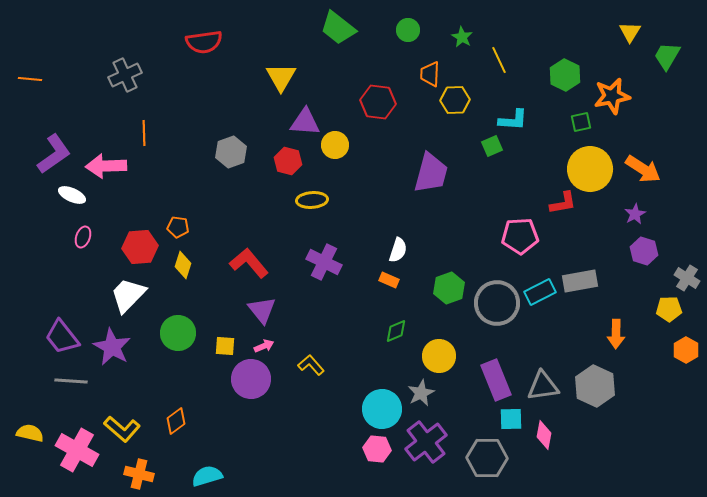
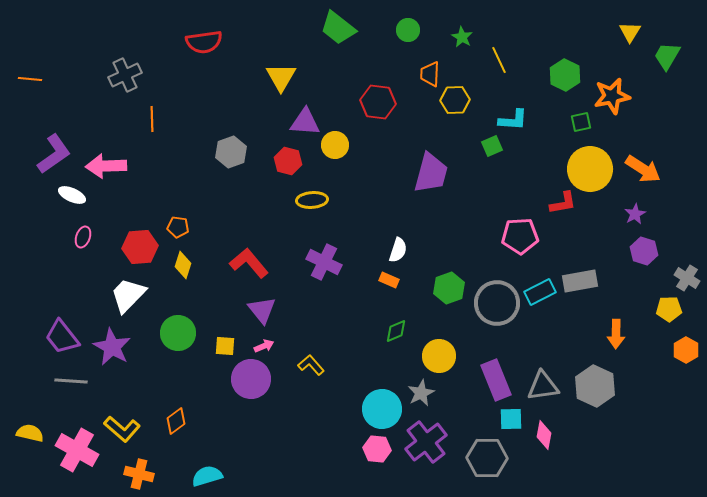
orange line at (144, 133): moved 8 px right, 14 px up
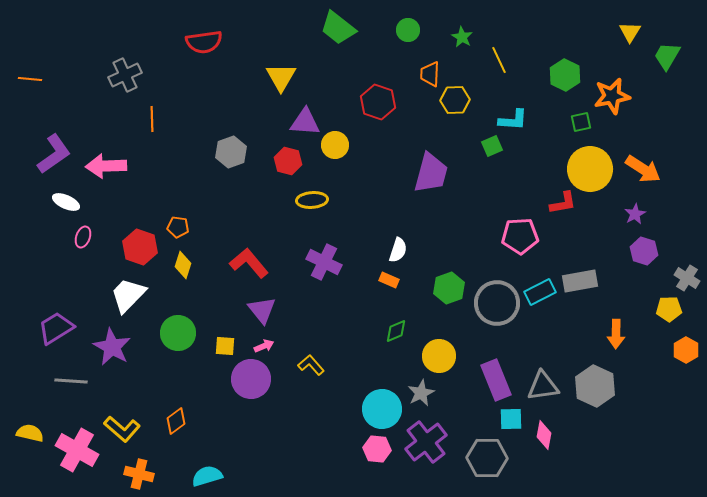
red hexagon at (378, 102): rotated 12 degrees clockwise
white ellipse at (72, 195): moved 6 px left, 7 px down
red hexagon at (140, 247): rotated 24 degrees clockwise
purple trapezoid at (62, 337): moved 6 px left, 9 px up; rotated 96 degrees clockwise
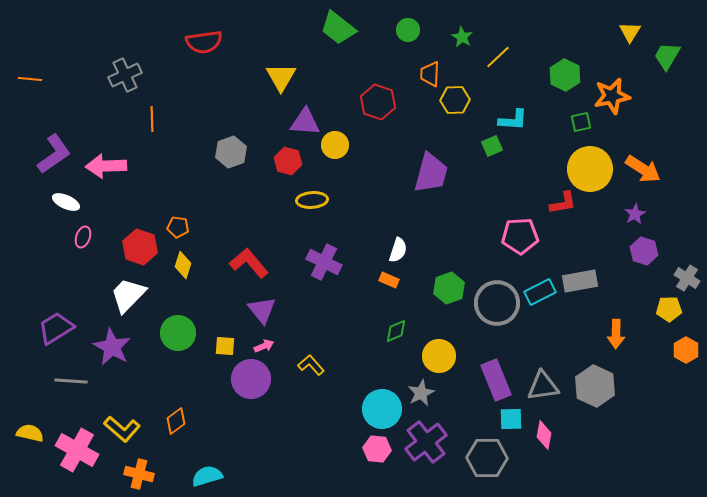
yellow line at (499, 60): moved 1 px left, 3 px up; rotated 72 degrees clockwise
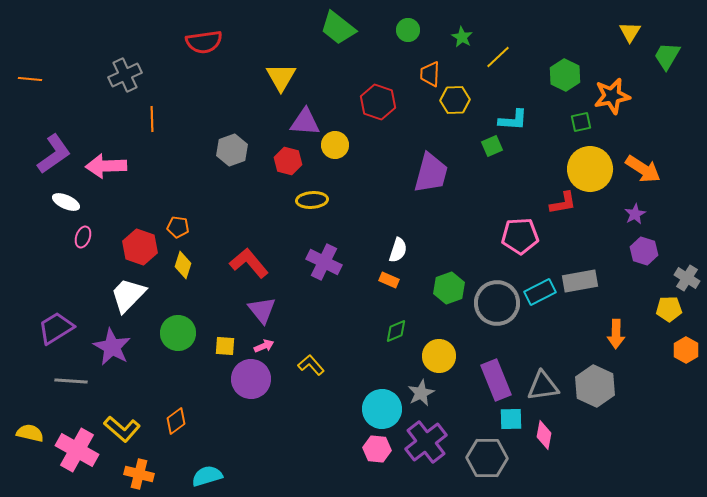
gray hexagon at (231, 152): moved 1 px right, 2 px up
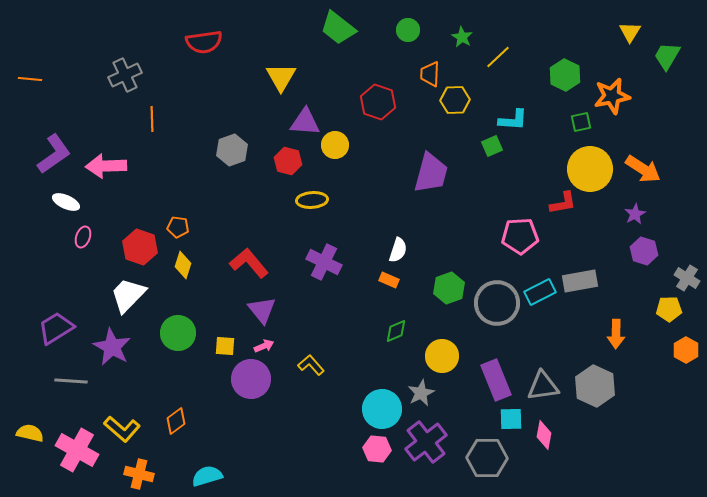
yellow circle at (439, 356): moved 3 px right
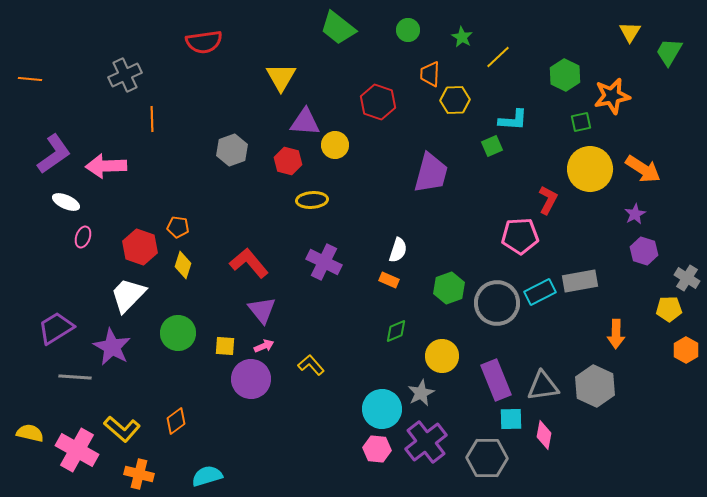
green trapezoid at (667, 56): moved 2 px right, 4 px up
red L-shape at (563, 203): moved 15 px left, 3 px up; rotated 52 degrees counterclockwise
gray line at (71, 381): moved 4 px right, 4 px up
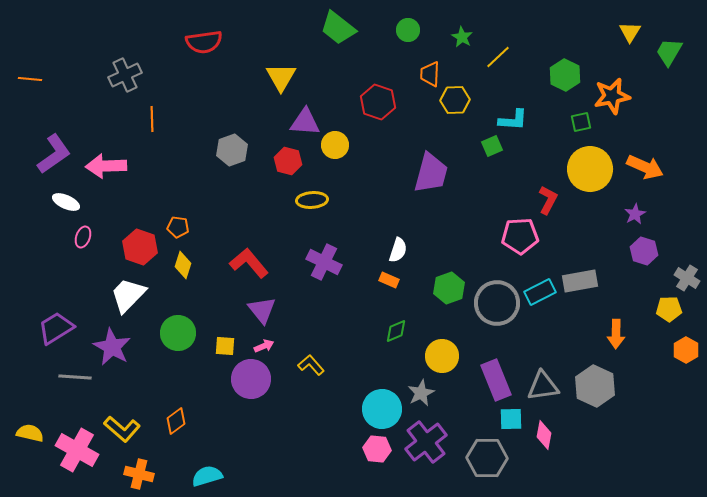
orange arrow at (643, 169): moved 2 px right, 2 px up; rotated 9 degrees counterclockwise
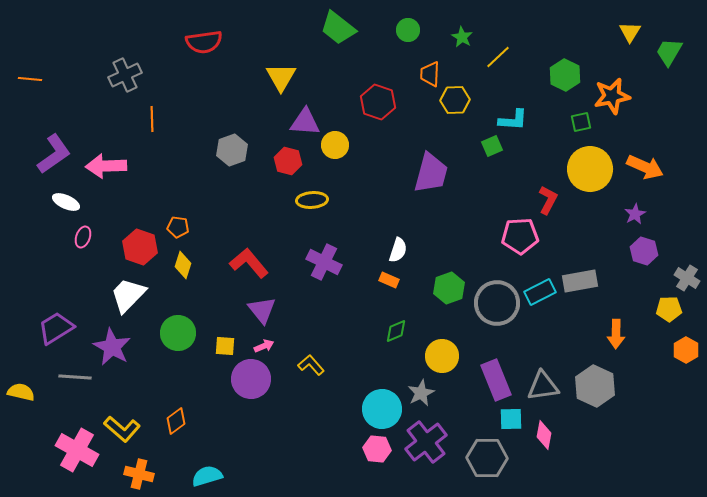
yellow semicircle at (30, 433): moved 9 px left, 41 px up
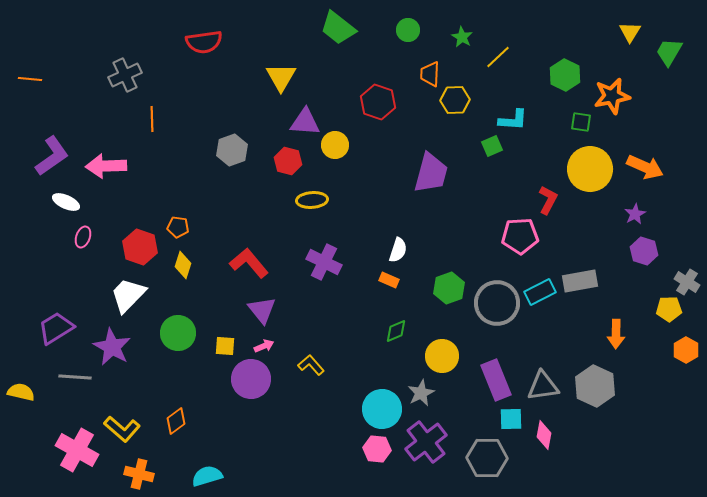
green square at (581, 122): rotated 20 degrees clockwise
purple L-shape at (54, 154): moved 2 px left, 2 px down
gray cross at (687, 278): moved 4 px down
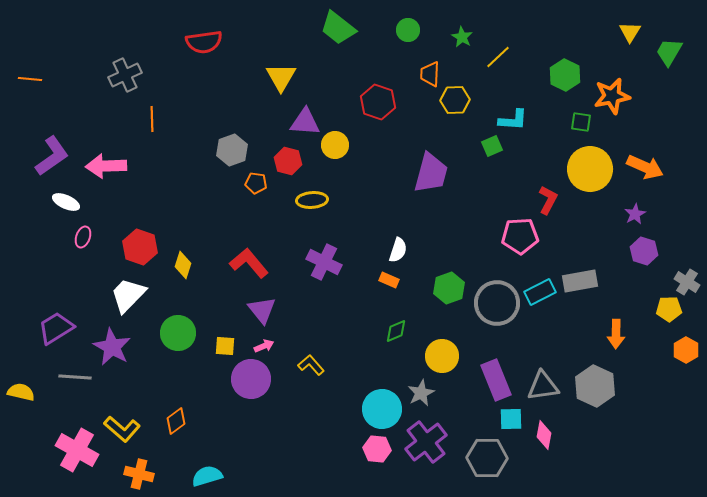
orange pentagon at (178, 227): moved 78 px right, 44 px up
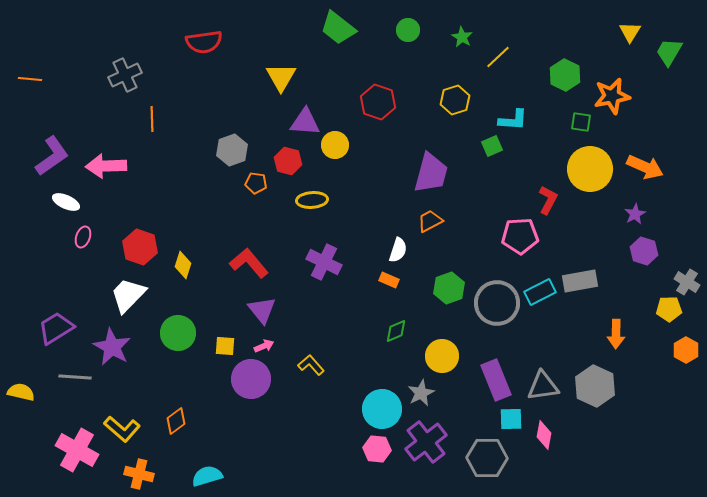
orange trapezoid at (430, 74): moved 147 px down; rotated 60 degrees clockwise
yellow hexagon at (455, 100): rotated 16 degrees counterclockwise
